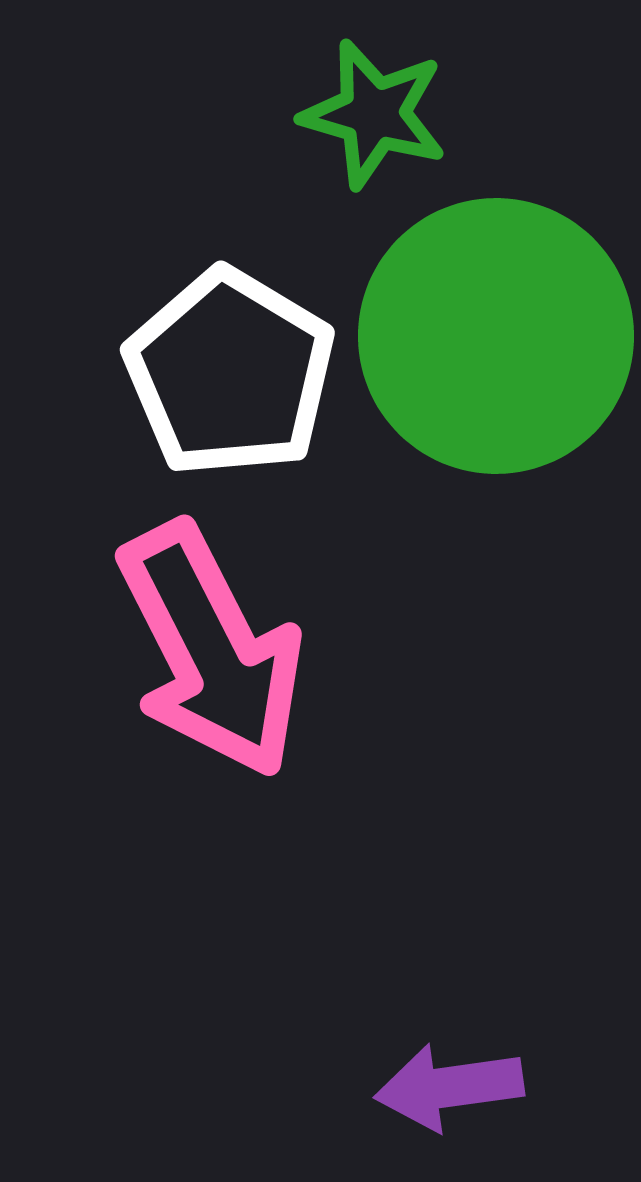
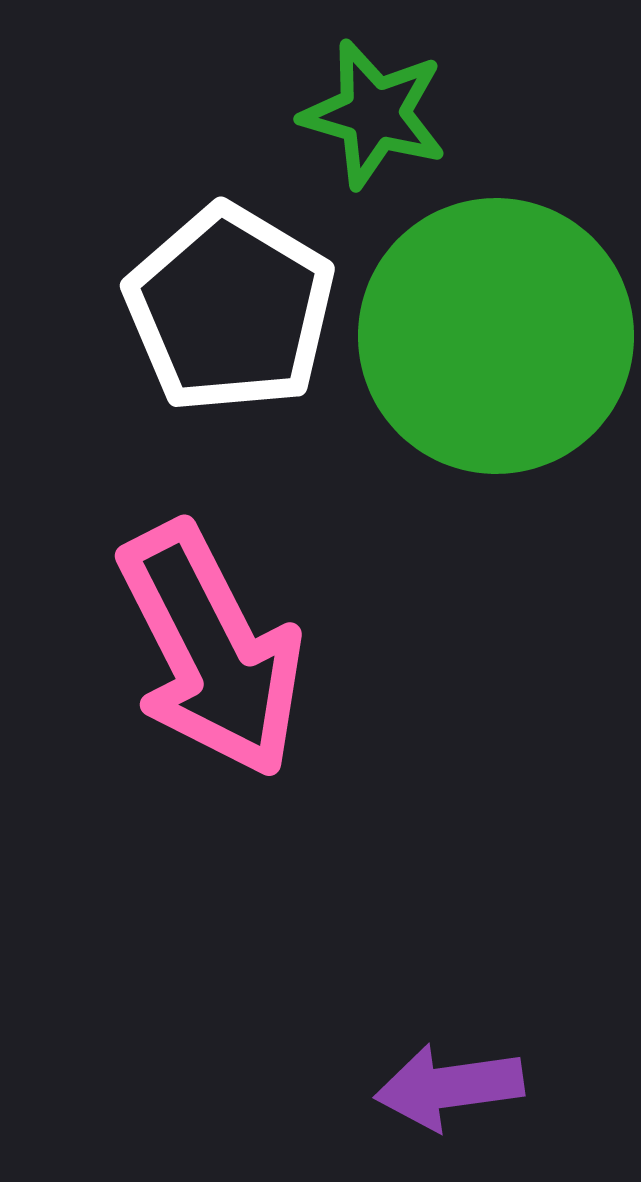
white pentagon: moved 64 px up
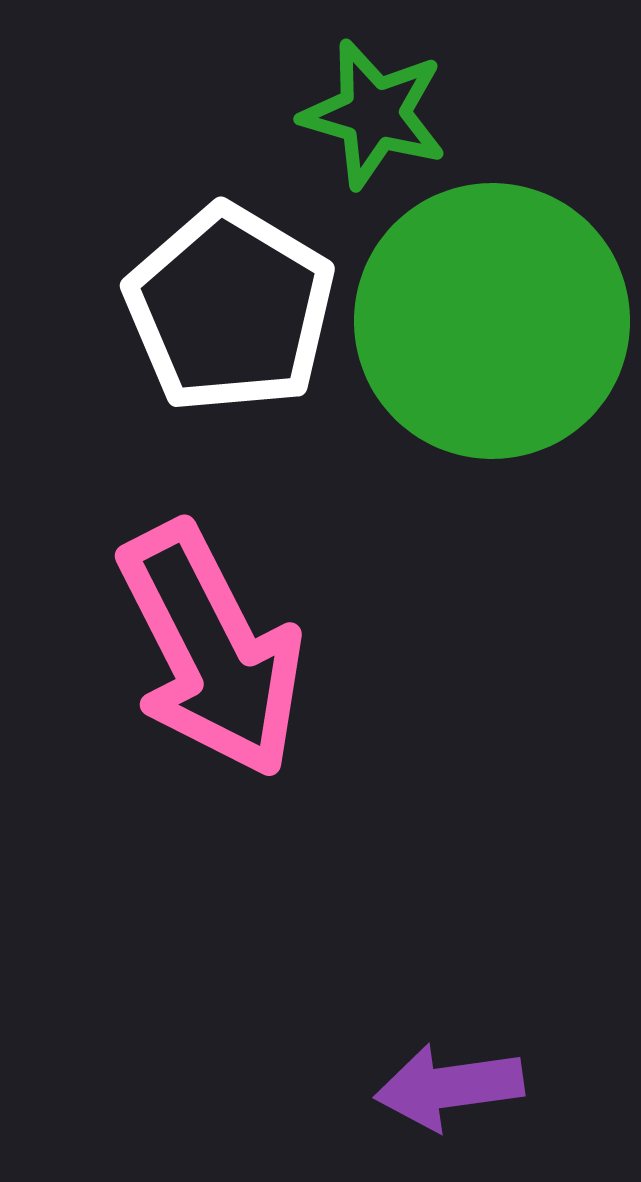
green circle: moved 4 px left, 15 px up
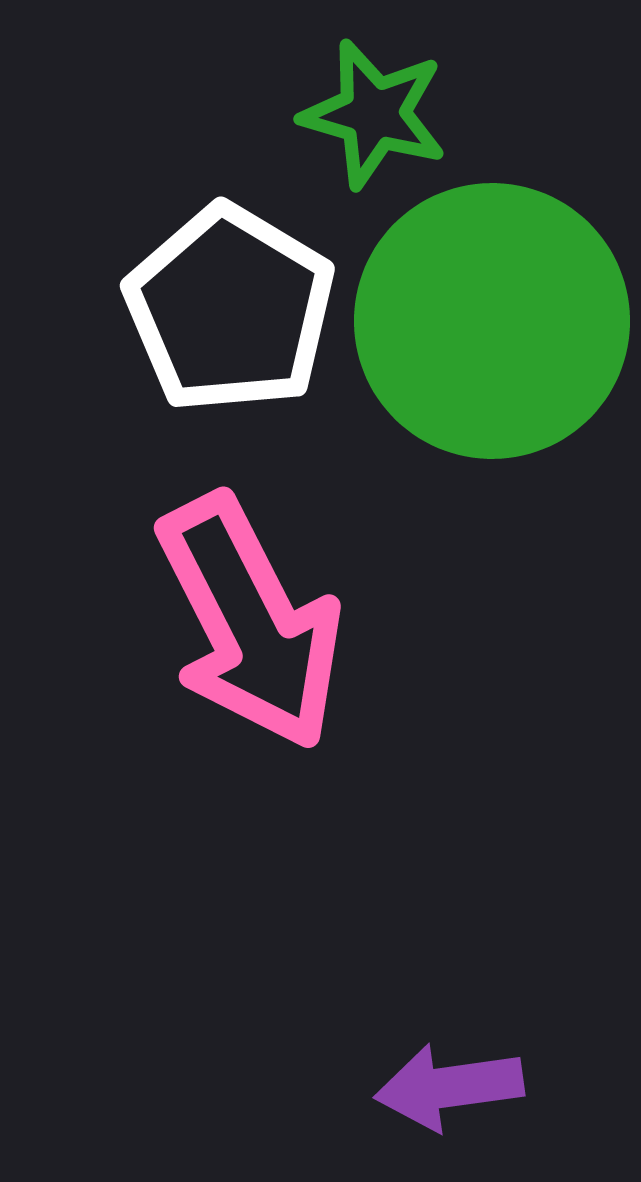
pink arrow: moved 39 px right, 28 px up
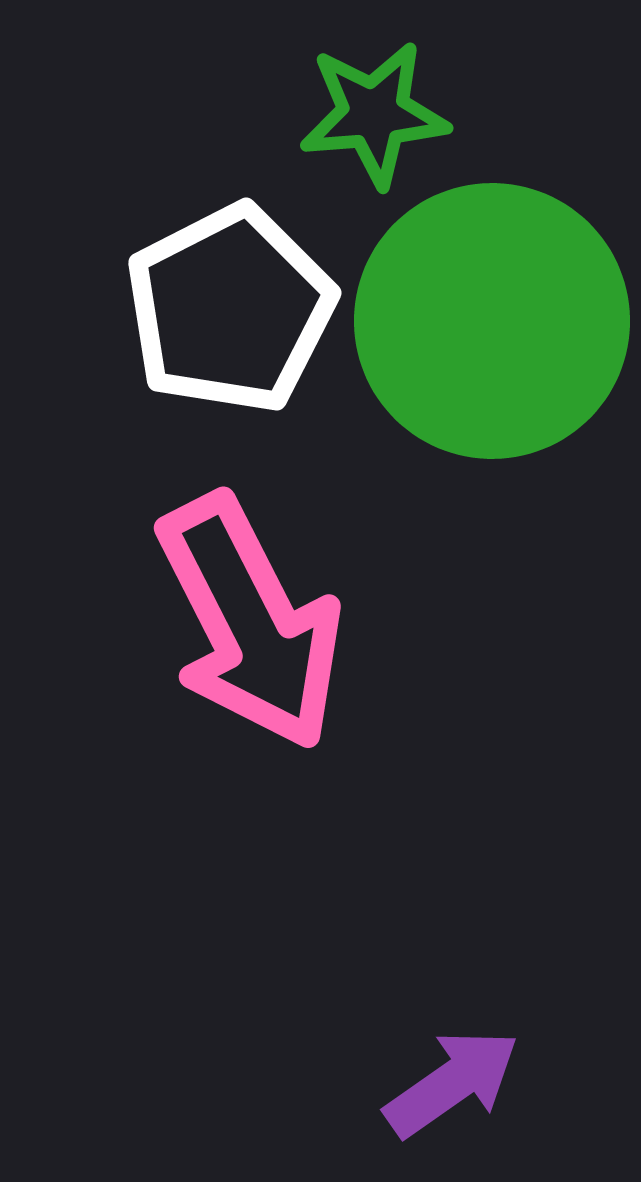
green star: rotated 21 degrees counterclockwise
white pentagon: rotated 14 degrees clockwise
purple arrow: moved 3 px right, 4 px up; rotated 153 degrees clockwise
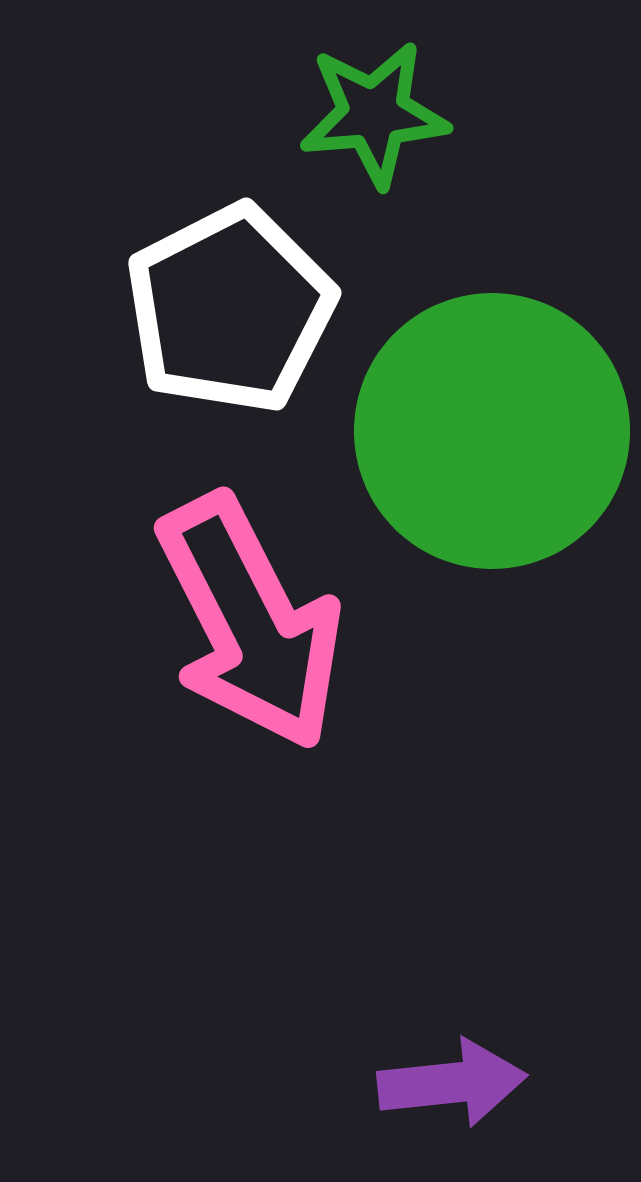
green circle: moved 110 px down
purple arrow: rotated 29 degrees clockwise
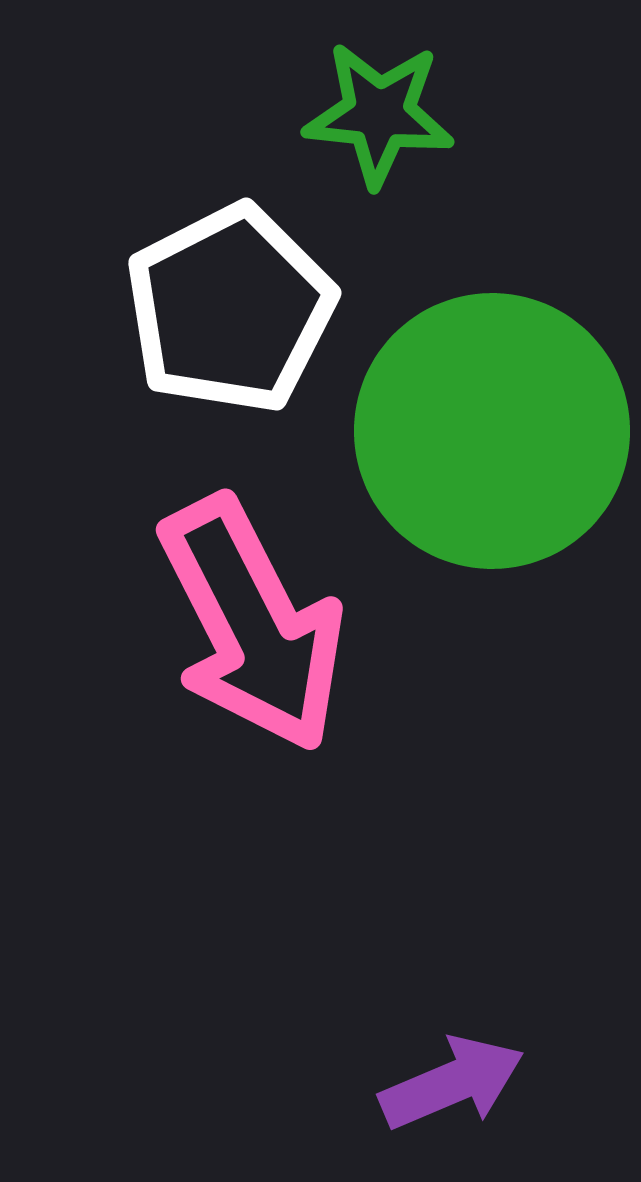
green star: moved 5 px right; rotated 11 degrees clockwise
pink arrow: moved 2 px right, 2 px down
purple arrow: rotated 17 degrees counterclockwise
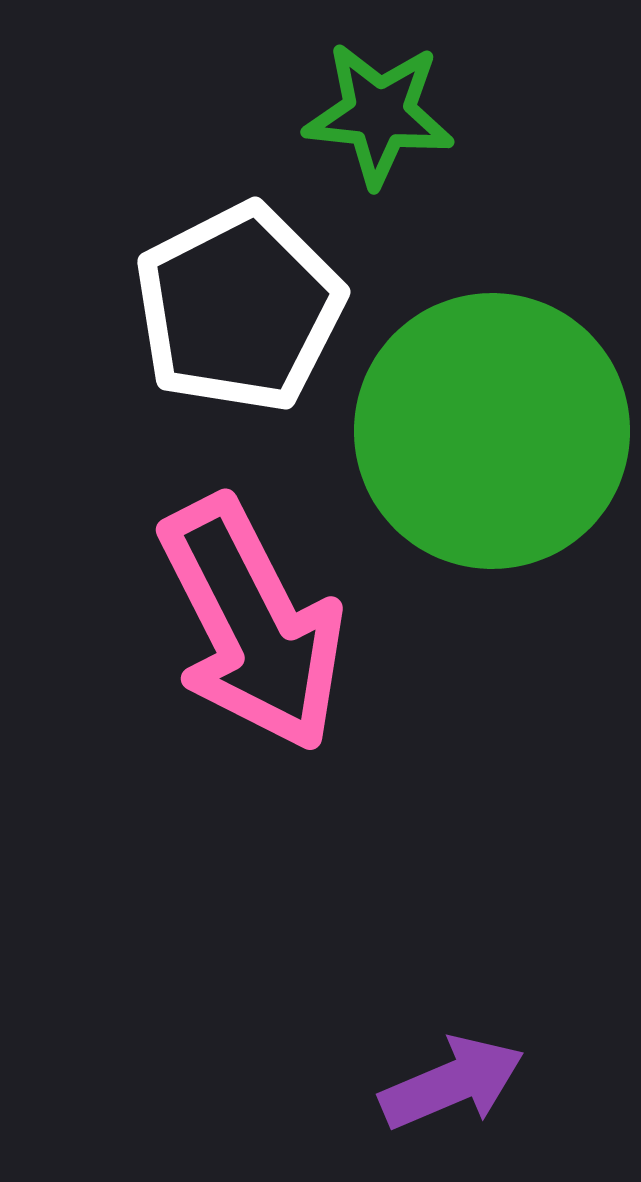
white pentagon: moved 9 px right, 1 px up
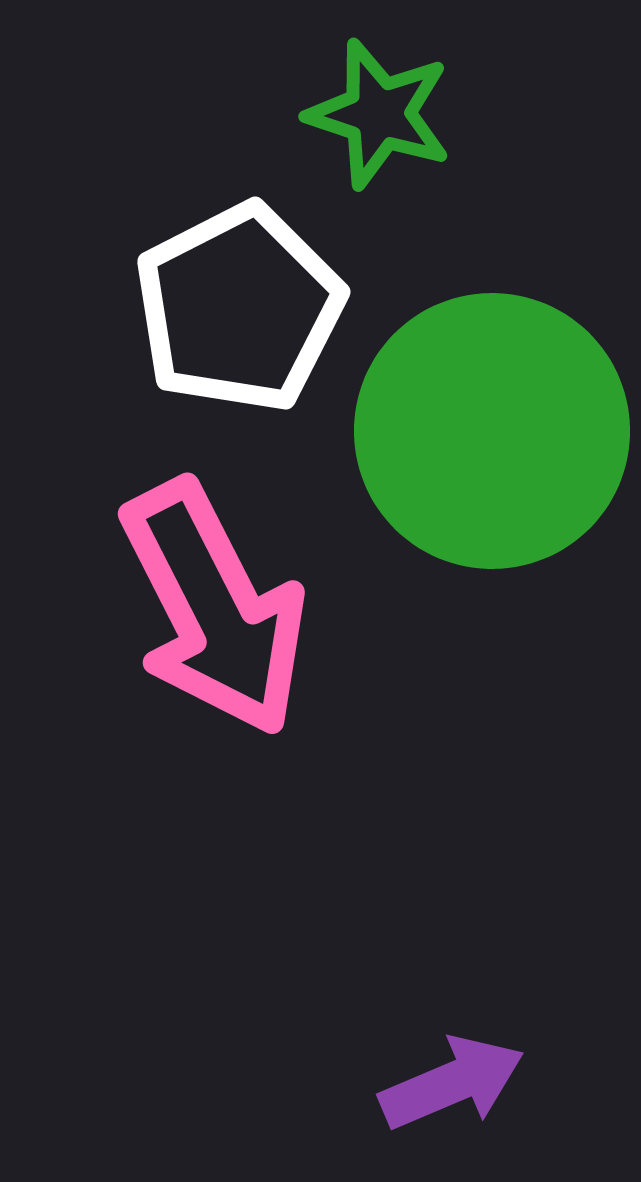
green star: rotated 12 degrees clockwise
pink arrow: moved 38 px left, 16 px up
